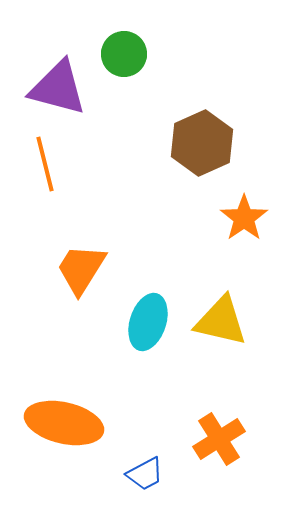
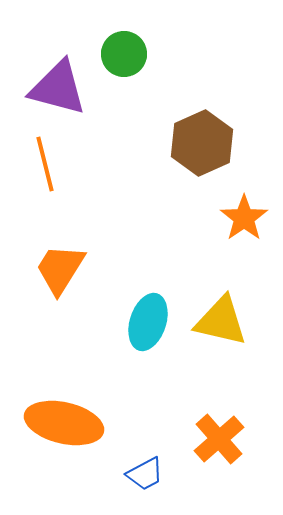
orange trapezoid: moved 21 px left
orange cross: rotated 9 degrees counterclockwise
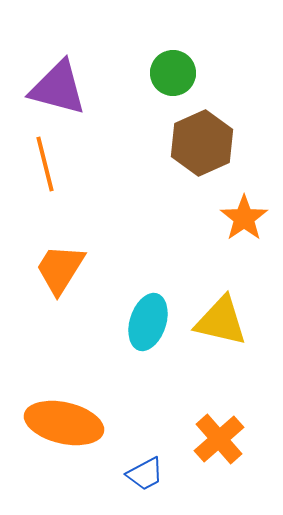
green circle: moved 49 px right, 19 px down
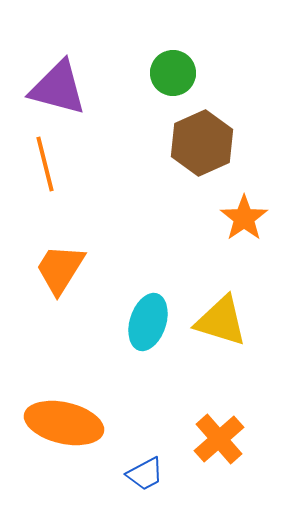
yellow triangle: rotated 4 degrees clockwise
